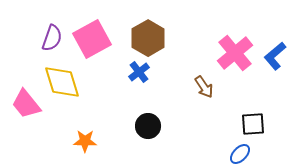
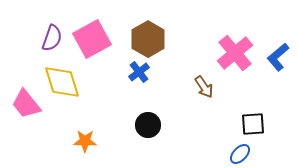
brown hexagon: moved 1 px down
blue L-shape: moved 3 px right, 1 px down
black circle: moved 1 px up
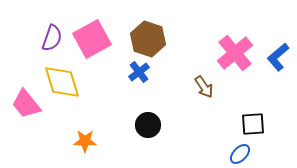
brown hexagon: rotated 12 degrees counterclockwise
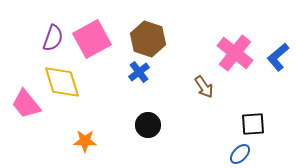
purple semicircle: moved 1 px right
pink cross: rotated 12 degrees counterclockwise
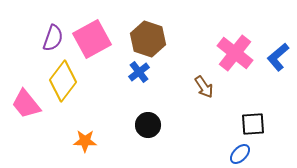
yellow diamond: moved 1 px right, 1 px up; rotated 54 degrees clockwise
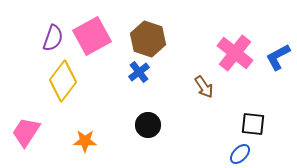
pink square: moved 3 px up
blue L-shape: rotated 12 degrees clockwise
pink trapezoid: moved 28 px down; rotated 72 degrees clockwise
black square: rotated 10 degrees clockwise
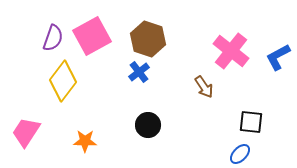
pink cross: moved 4 px left, 2 px up
black square: moved 2 px left, 2 px up
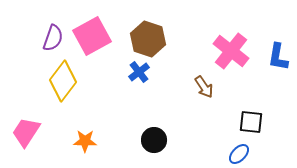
blue L-shape: rotated 52 degrees counterclockwise
black circle: moved 6 px right, 15 px down
blue ellipse: moved 1 px left
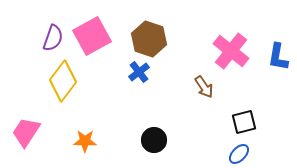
brown hexagon: moved 1 px right
black square: moved 7 px left; rotated 20 degrees counterclockwise
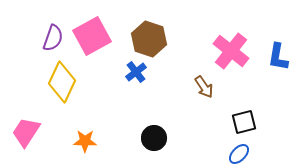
blue cross: moved 3 px left
yellow diamond: moved 1 px left, 1 px down; rotated 12 degrees counterclockwise
black circle: moved 2 px up
